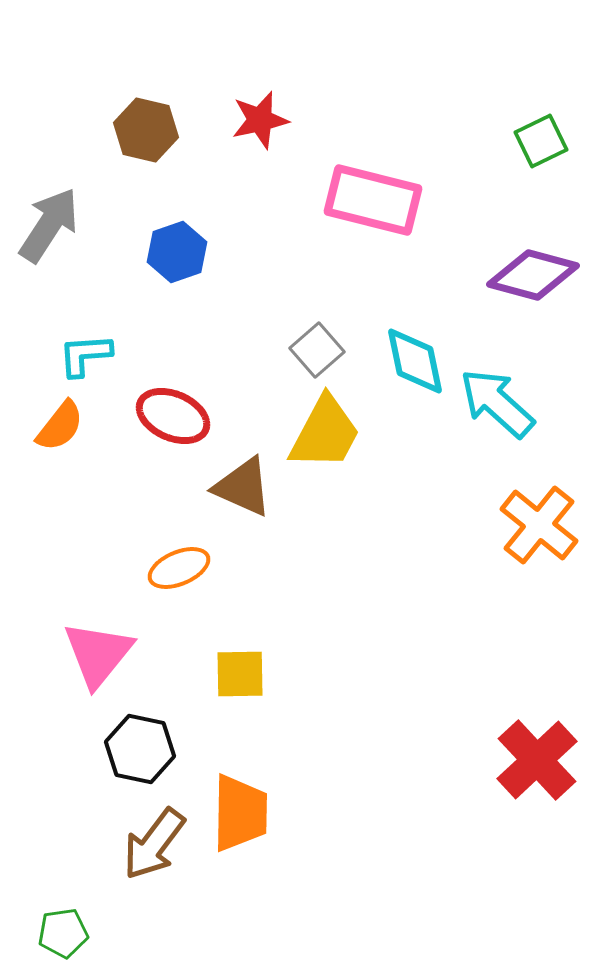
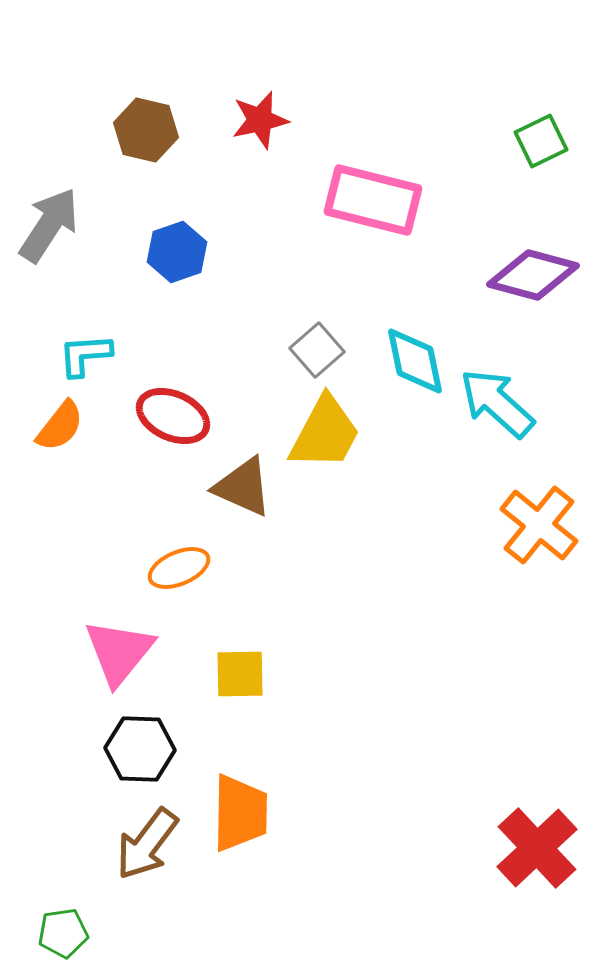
pink triangle: moved 21 px right, 2 px up
black hexagon: rotated 10 degrees counterclockwise
red cross: moved 88 px down
brown arrow: moved 7 px left
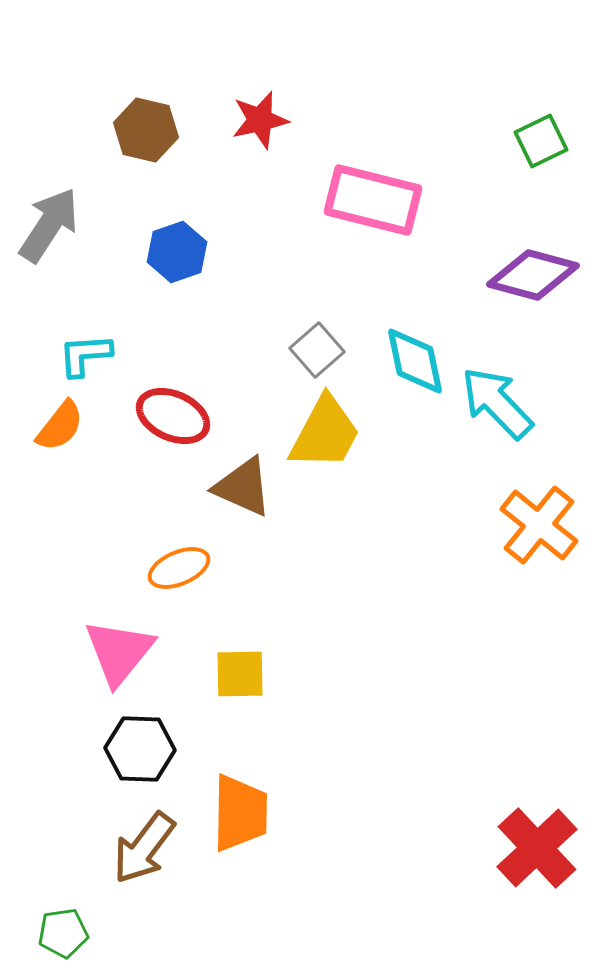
cyan arrow: rotated 4 degrees clockwise
brown arrow: moved 3 px left, 4 px down
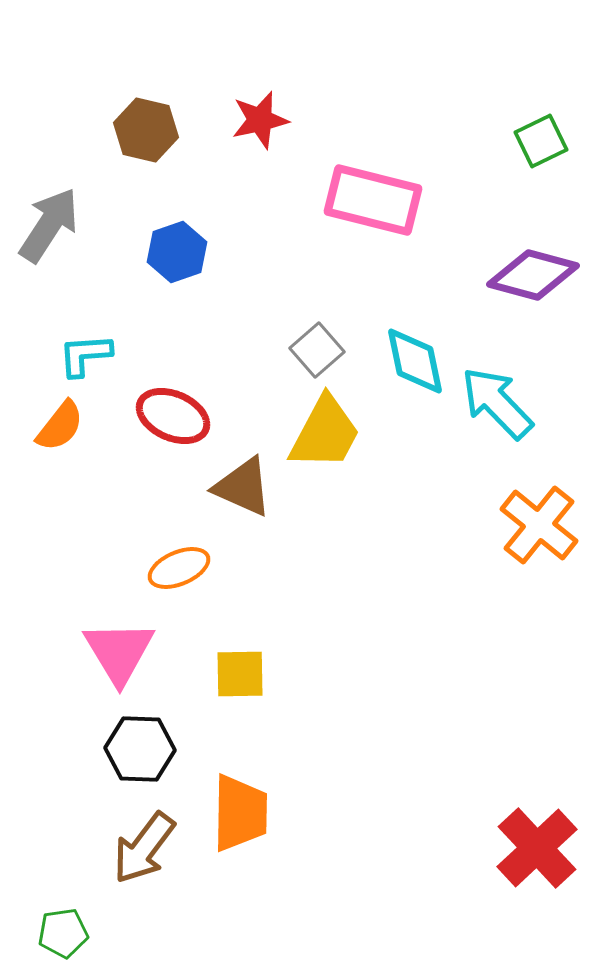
pink triangle: rotated 10 degrees counterclockwise
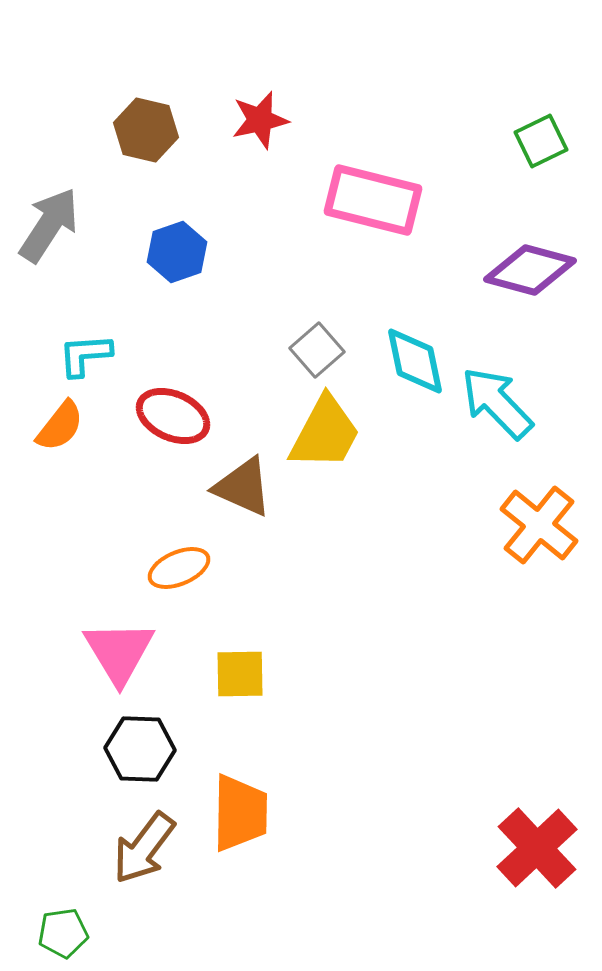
purple diamond: moved 3 px left, 5 px up
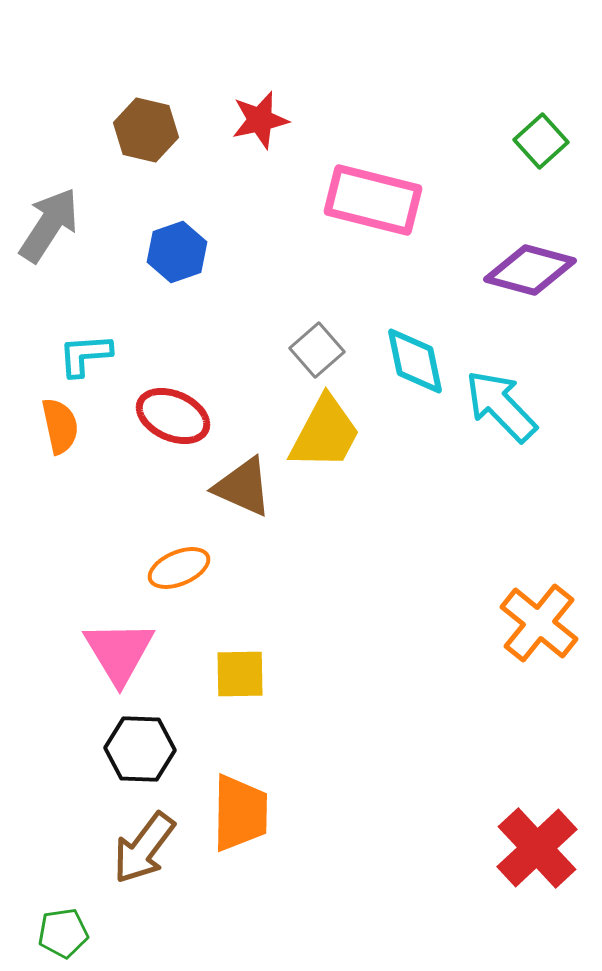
green square: rotated 16 degrees counterclockwise
cyan arrow: moved 4 px right, 3 px down
orange semicircle: rotated 50 degrees counterclockwise
orange cross: moved 98 px down
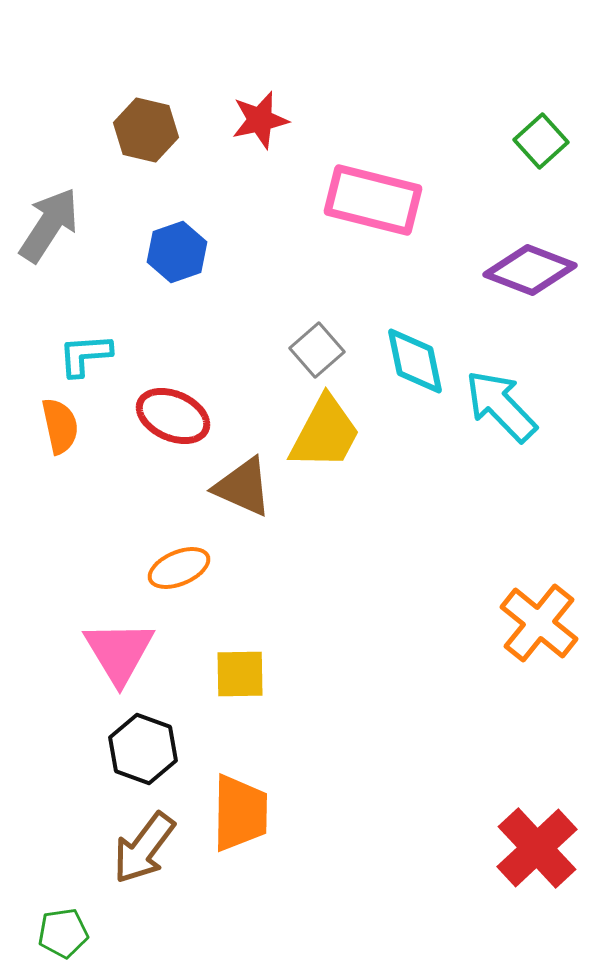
purple diamond: rotated 6 degrees clockwise
black hexagon: moved 3 px right; rotated 18 degrees clockwise
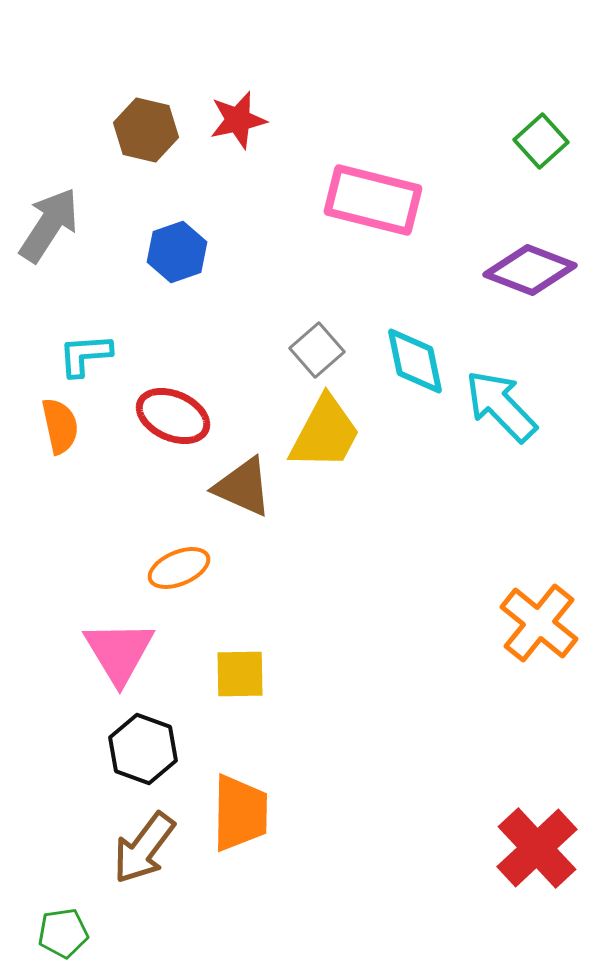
red star: moved 22 px left
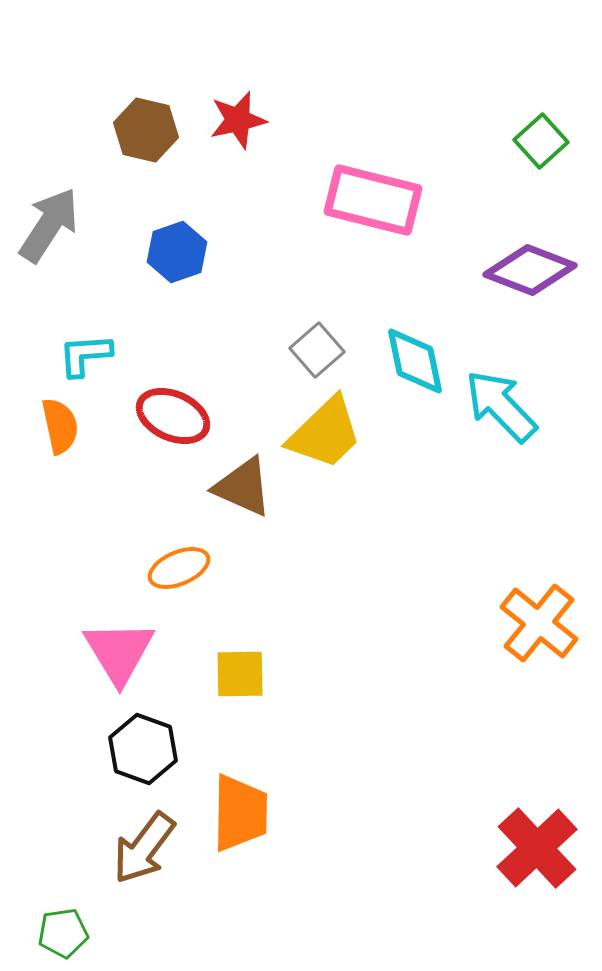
yellow trapezoid: rotated 18 degrees clockwise
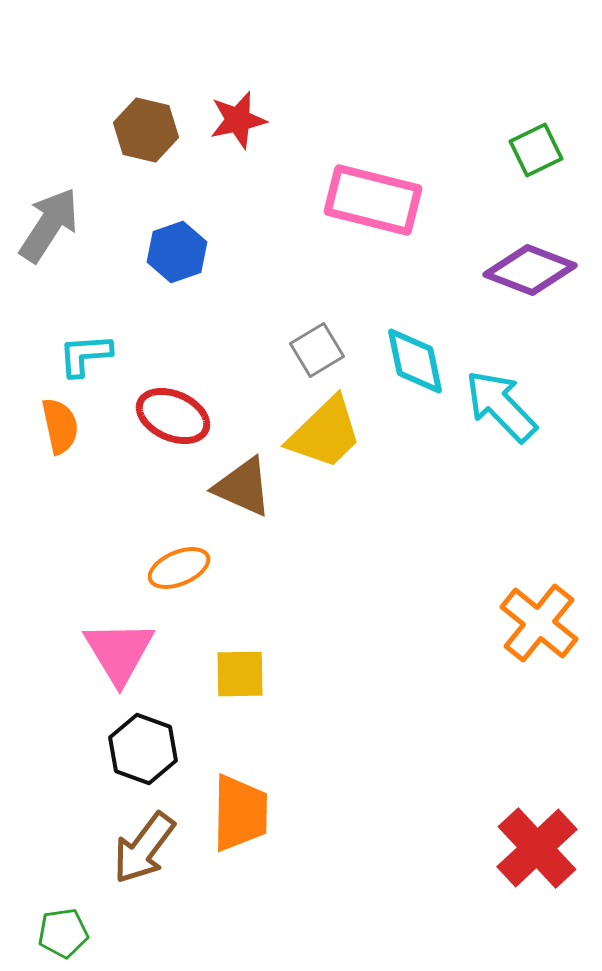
green square: moved 5 px left, 9 px down; rotated 16 degrees clockwise
gray square: rotated 10 degrees clockwise
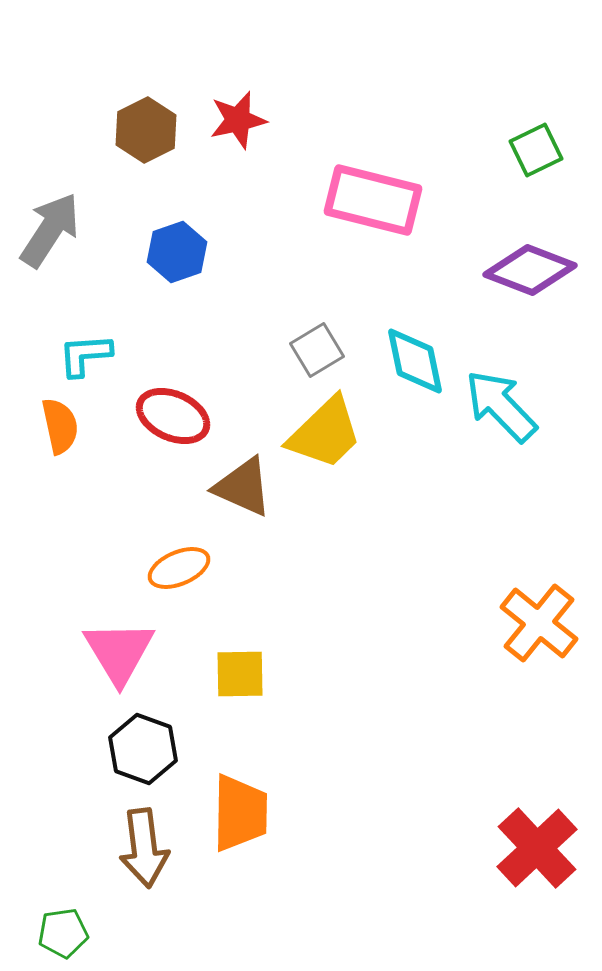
brown hexagon: rotated 20 degrees clockwise
gray arrow: moved 1 px right, 5 px down
brown arrow: rotated 44 degrees counterclockwise
